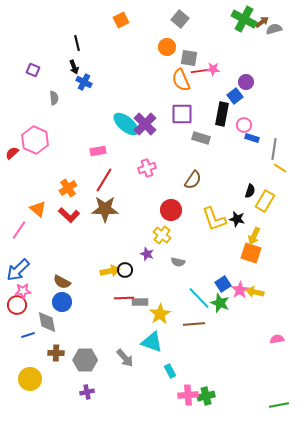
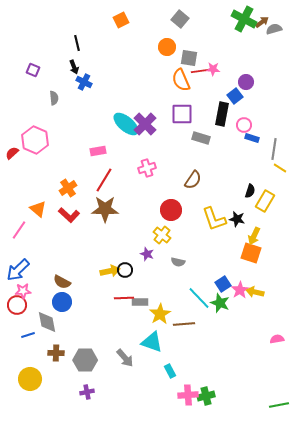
brown line at (194, 324): moved 10 px left
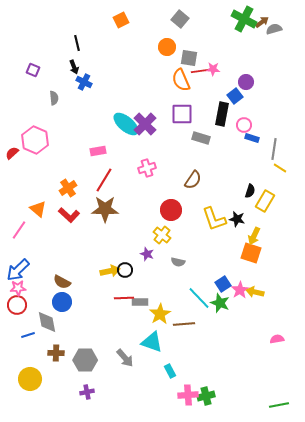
pink star at (23, 291): moved 5 px left, 3 px up
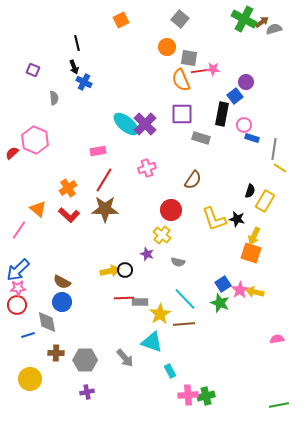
cyan line at (199, 298): moved 14 px left, 1 px down
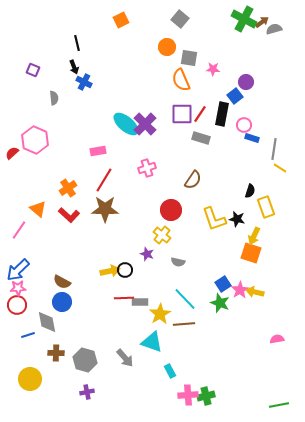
red line at (200, 71): moved 43 px down; rotated 48 degrees counterclockwise
yellow rectangle at (265, 201): moved 1 px right, 6 px down; rotated 50 degrees counterclockwise
gray hexagon at (85, 360): rotated 15 degrees clockwise
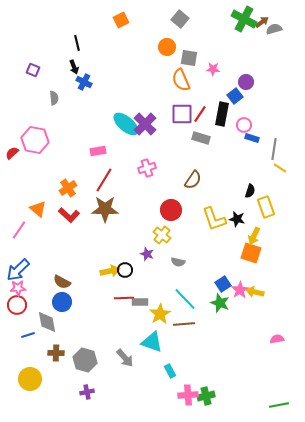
pink hexagon at (35, 140): rotated 12 degrees counterclockwise
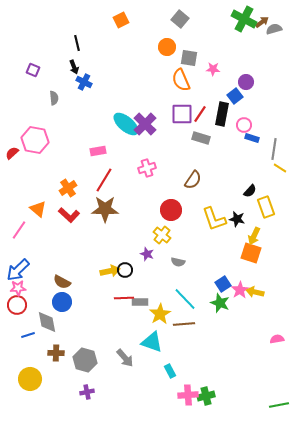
black semicircle at (250, 191): rotated 24 degrees clockwise
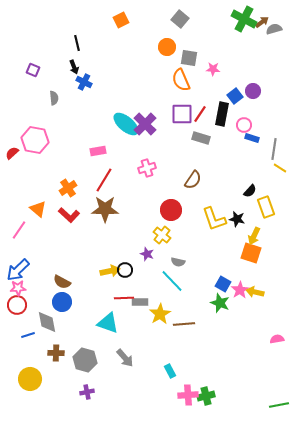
purple circle at (246, 82): moved 7 px right, 9 px down
blue square at (223, 284): rotated 28 degrees counterclockwise
cyan line at (185, 299): moved 13 px left, 18 px up
cyan triangle at (152, 342): moved 44 px left, 19 px up
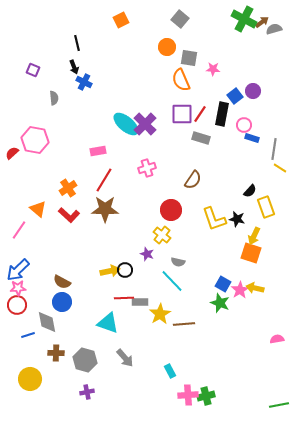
yellow arrow at (255, 292): moved 4 px up
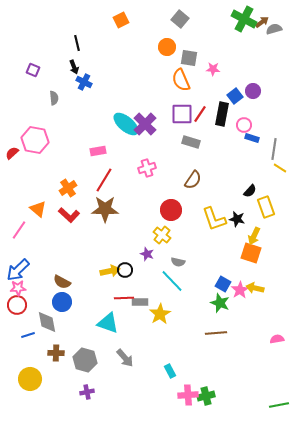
gray rectangle at (201, 138): moved 10 px left, 4 px down
brown line at (184, 324): moved 32 px right, 9 px down
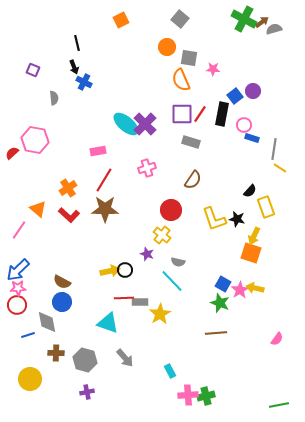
pink semicircle at (277, 339): rotated 136 degrees clockwise
